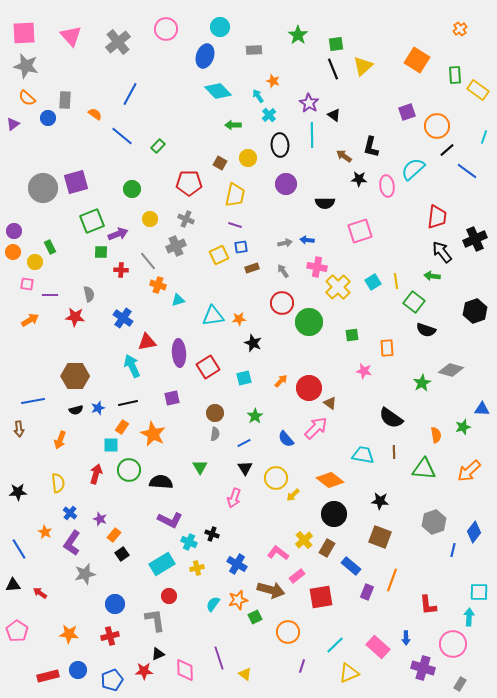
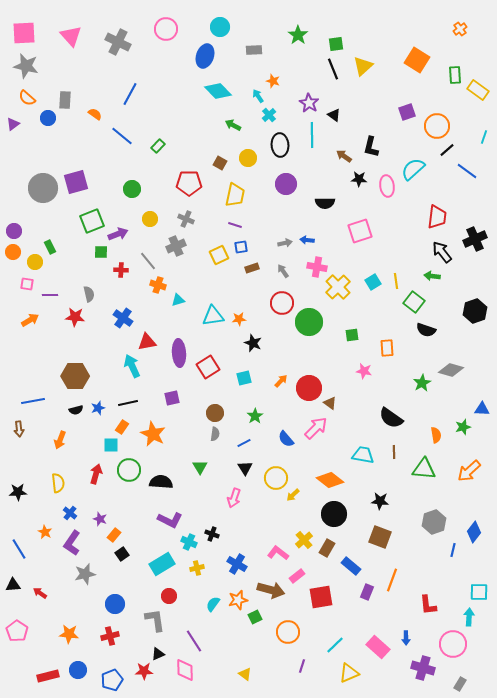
gray cross at (118, 42): rotated 25 degrees counterclockwise
green arrow at (233, 125): rotated 28 degrees clockwise
purple line at (219, 658): moved 25 px left, 17 px up; rotated 15 degrees counterclockwise
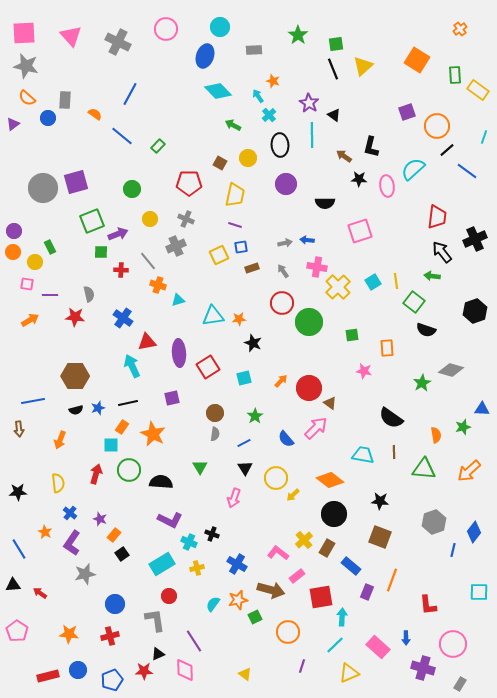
cyan arrow at (469, 617): moved 127 px left
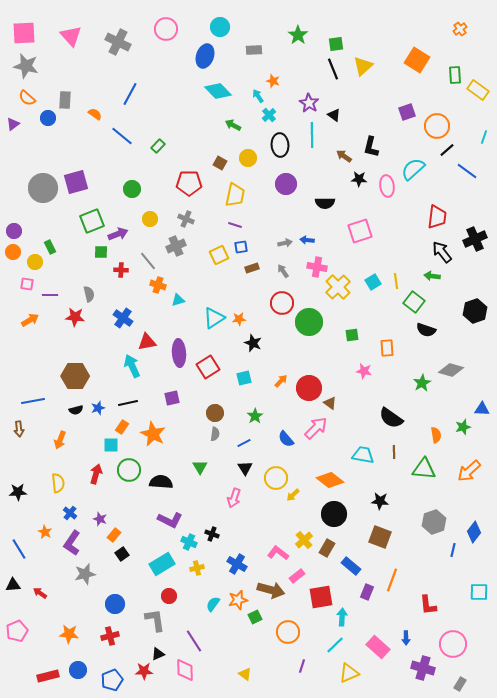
cyan triangle at (213, 316): moved 1 px right, 2 px down; rotated 25 degrees counterclockwise
pink pentagon at (17, 631): rotated 15 degrees clockwise
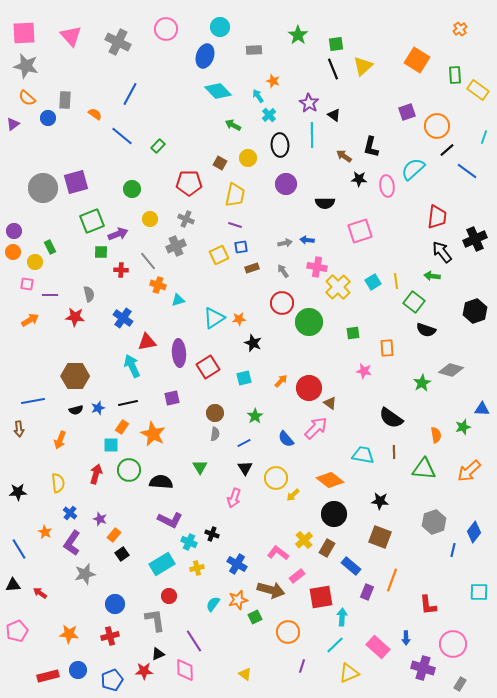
green square at (352, 335): moved 1 px right, 2 px up
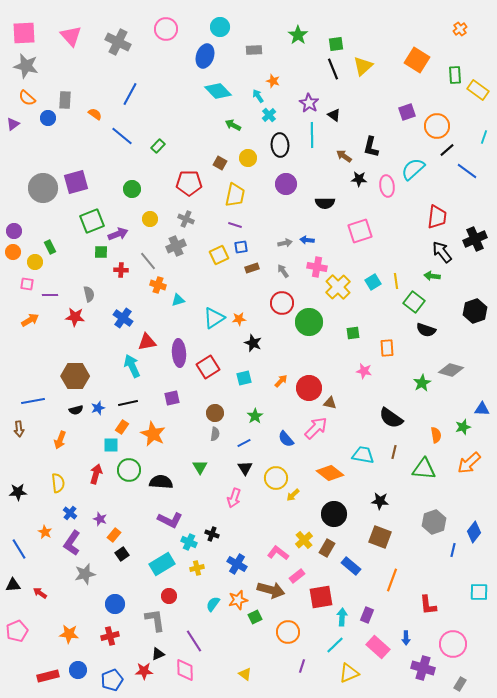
brown triangle at (330, 403): rotated 24 degrees counterclockwise
brown line at (394, 452): rotated 16 degrees clockwise
orange arrow at (469, 471): moved 8 px up
orange diamond at (330, 480): moved 7 px up
purple rectangle at (367, 592): moved 23 px down
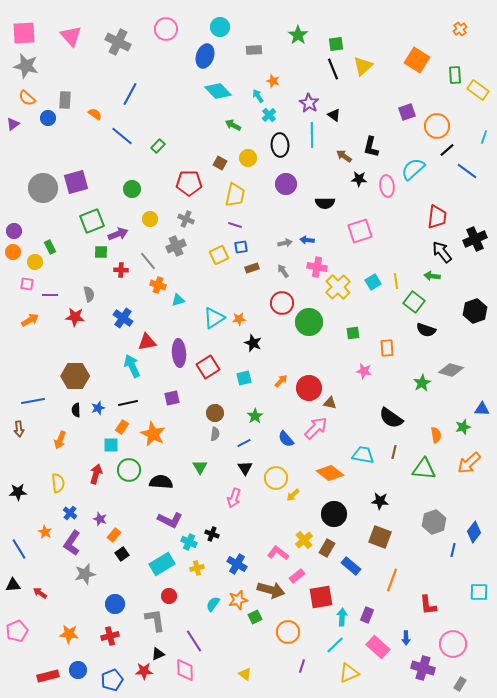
black semicircle at (76, 410): rotated 104 degrees clockwise
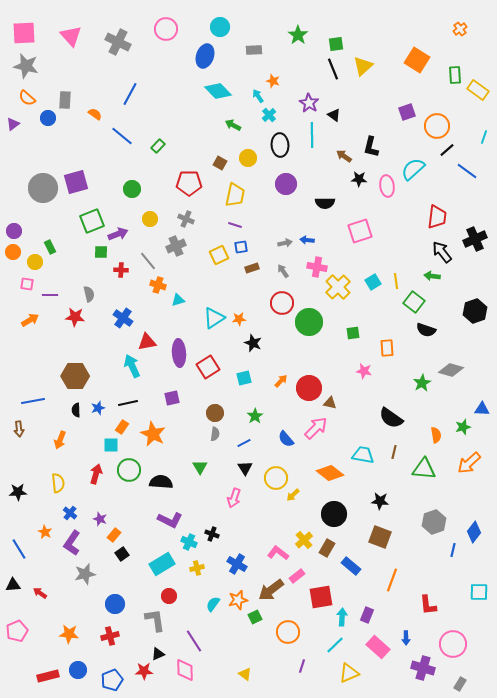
brown arrow at (271, 590): rotated 128 degrees clockwise
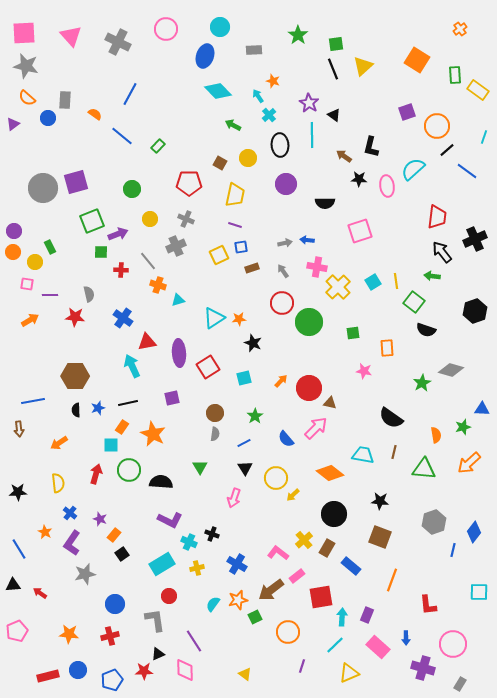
orange arrow at (60, 440): moved 1 px left, 3 px down; rotated 36 degrees clockwise
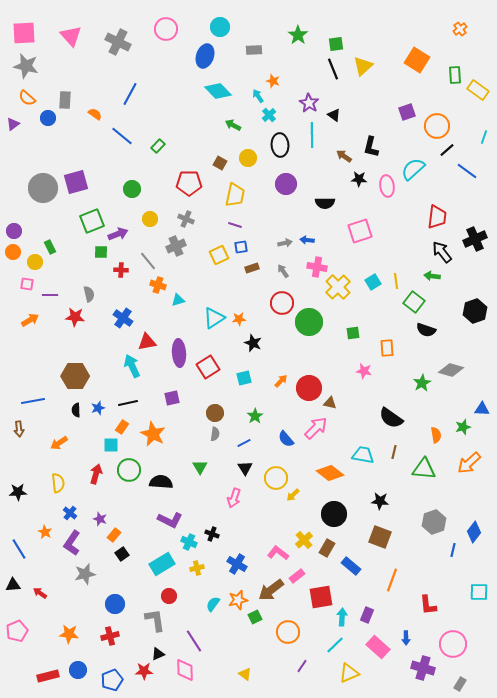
purple line at (302, 666): rotated 16 degrees clockwise
